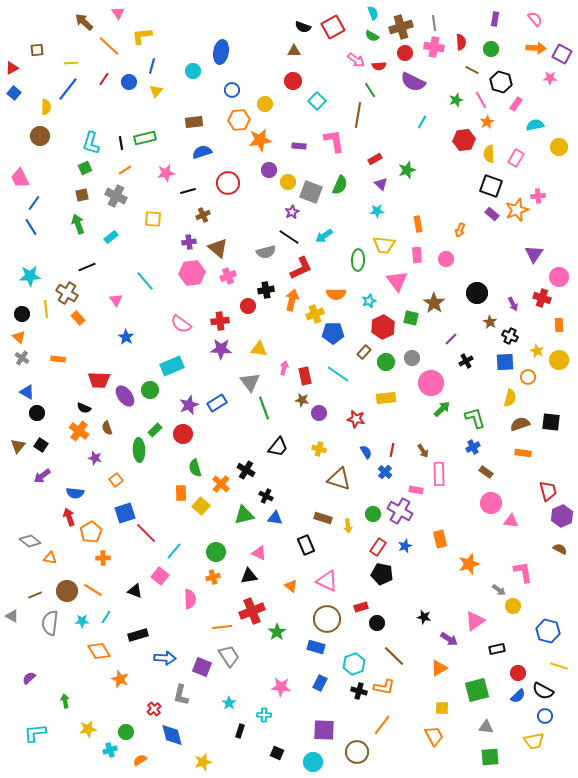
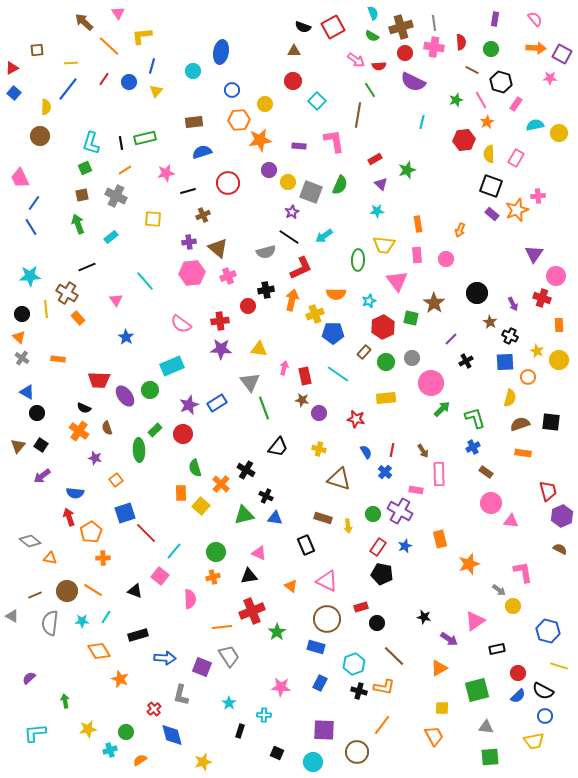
cyan line at (422, 122): rotated 16 degrees counterclockwise
yellow circle at (559, 147): moved 14 px up
pink circle at (559, 277): moved 3 px left, 1 px up
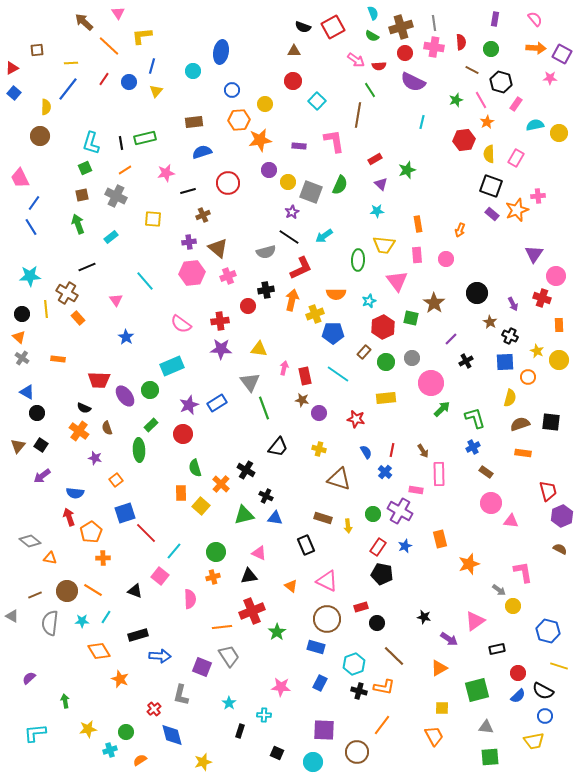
green rectangle at (155, 430): moved 4 px left, 5 px up
blue arrow at (165, 658): moved 5 px left, 2 px up
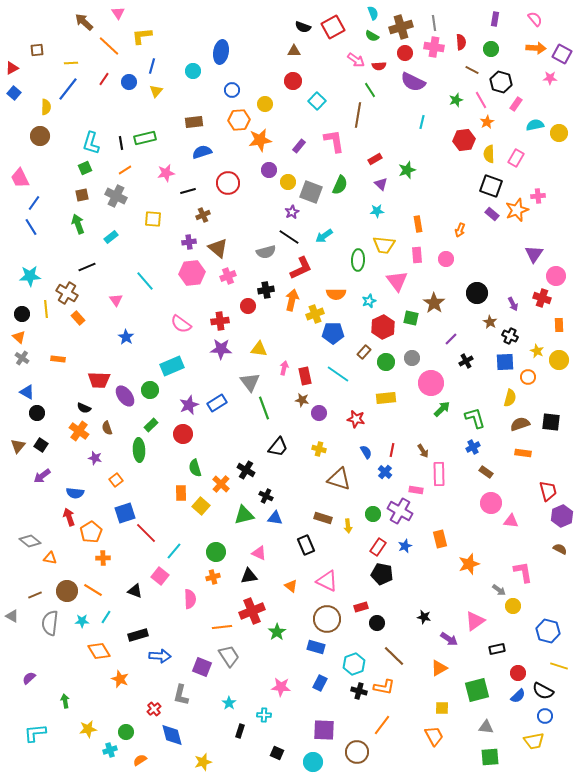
purple rectangle at (299, 146): rotated 56 degrees counterclockwise
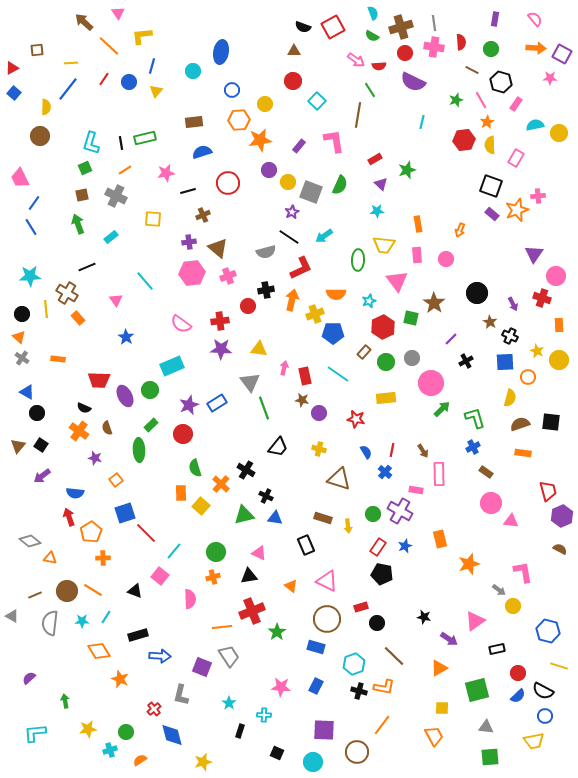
yellow semicircle at (489, 154): moved 1 px right, 9 px up
purple ellipse at (125, 396): rotated 10 degrees clockwise
blue rectangle at (320, 683): moved 4 px left, 3 px down
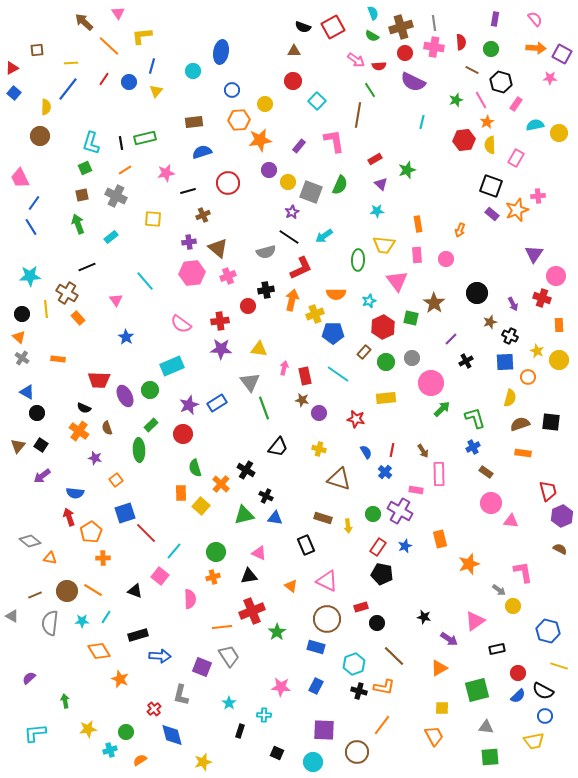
brown star at (490, 322): rotated 24 degrees clockwise
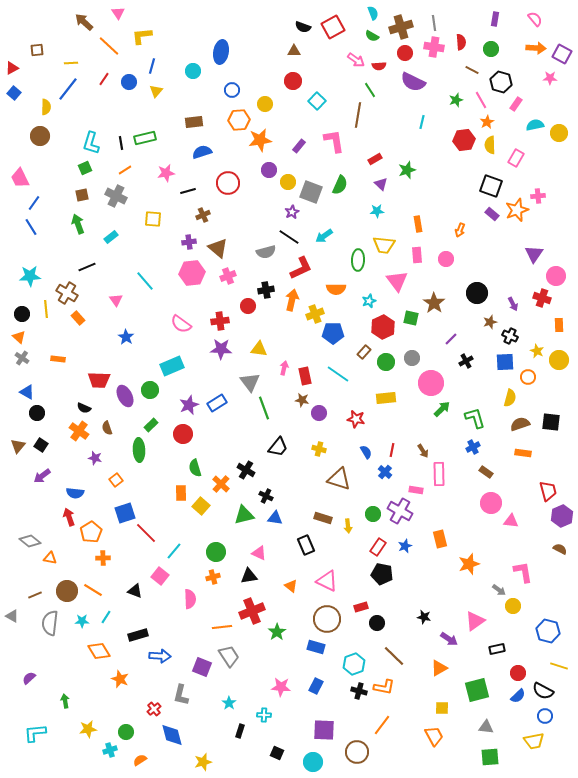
orange semicircle at (336, 294): moved 5 px up
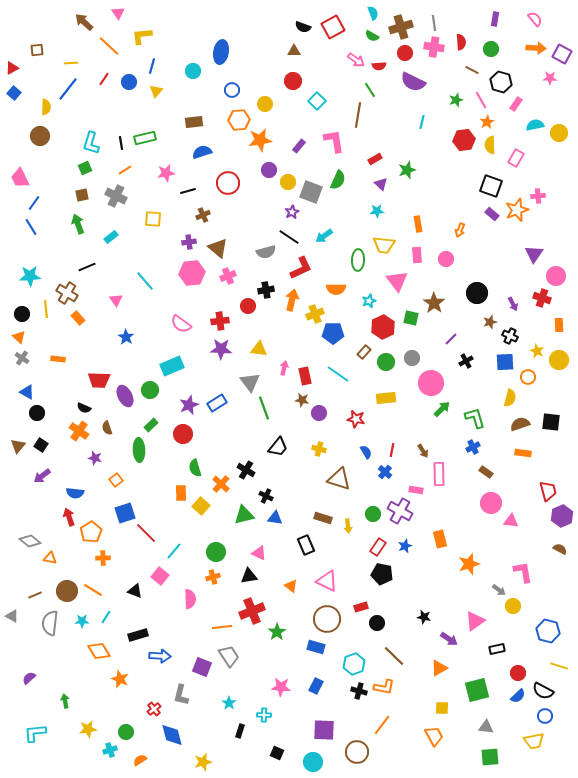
green semicircle at (340, 185): moved 2 px left, 5 px up
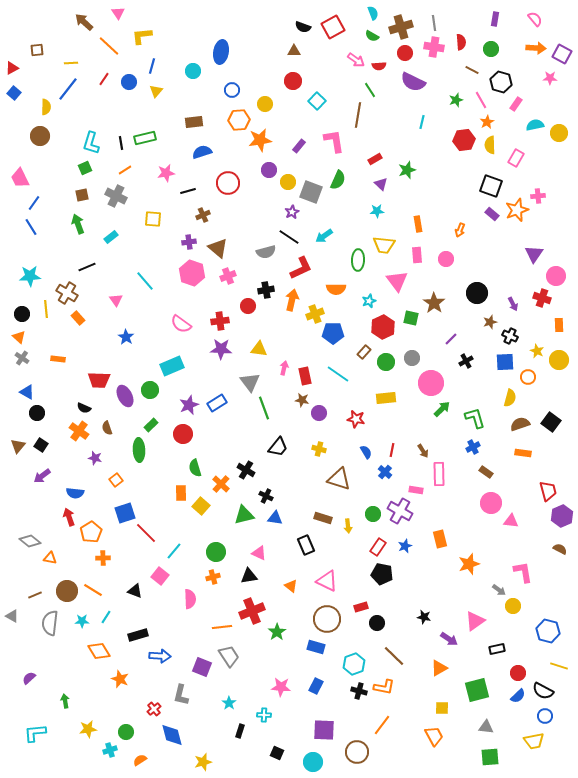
pink hexagon at (192, 273): rotated 25 degrees clockwise
black square at (551, 422): rotated 30 degrees clockwise
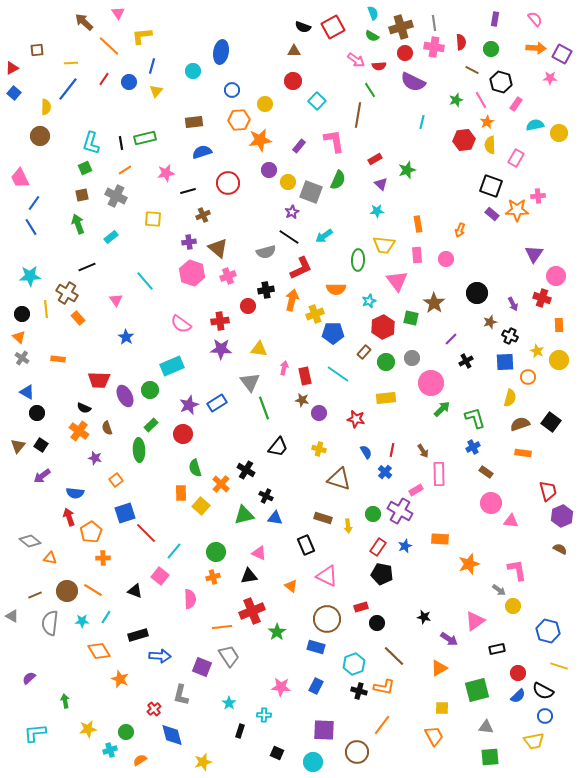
orange star at (517, 210): rotated 20 degrees clockwise
pink rectangle at (416, 490): rotated 40 degrees counterclockwise
orange rectangle at (440, 539): rotated 72 degrees counterclockwise
pink L-shape at (523, 572): moved 6 px left, 2 px up
pink triangle at (327, 581): moved 5 px up
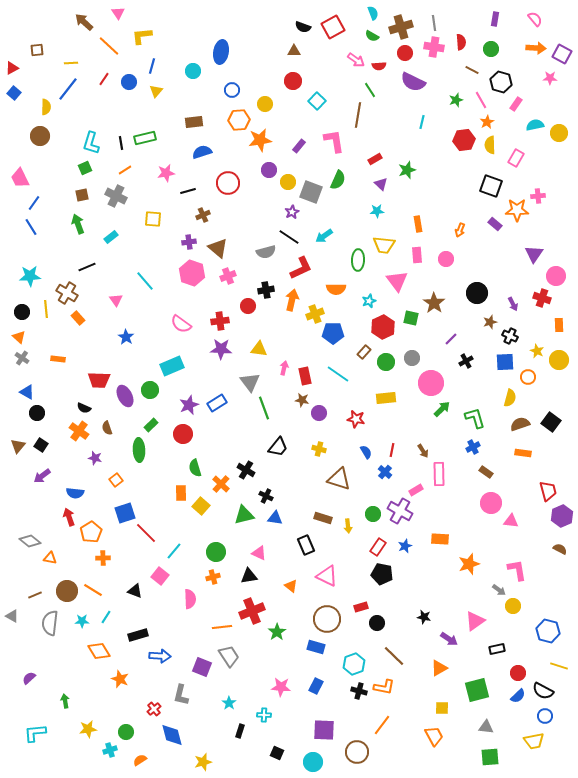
purple rectangle at (492, 214): moved 3 px right, 10 px down
black circle at (22, 314): moved 2 px up
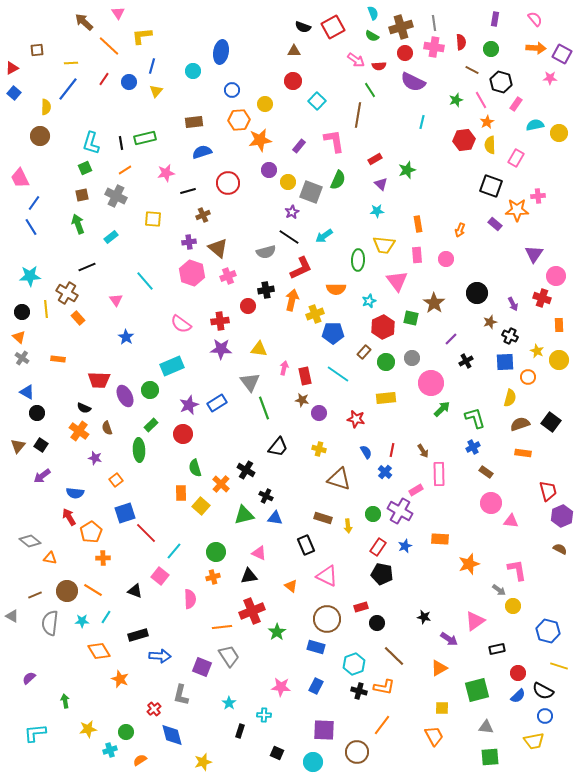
red arrow at (69, 517): rotated 12 degrees counterclockwise
